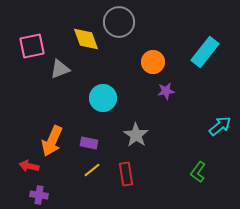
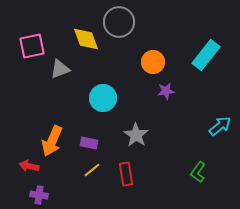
cyan rectangle: moved 1 px right, 3 px down
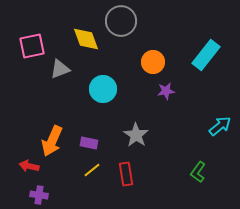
gray circle: moved 2 px right, 1 px up
cyan circle: moved 9 px up
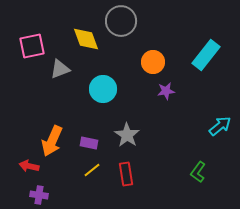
gray star: moved 9 px left
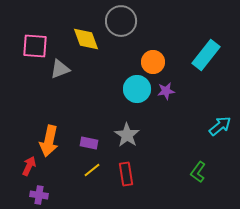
pink square: moved 3 px right; rotated 16 degrees clockwise
cyan circle: moved 34 px right
orange arrow: moved 3 px left; rotated 12 degrees counterclockwise
red arrow: rotated 102 degrees clockwise
